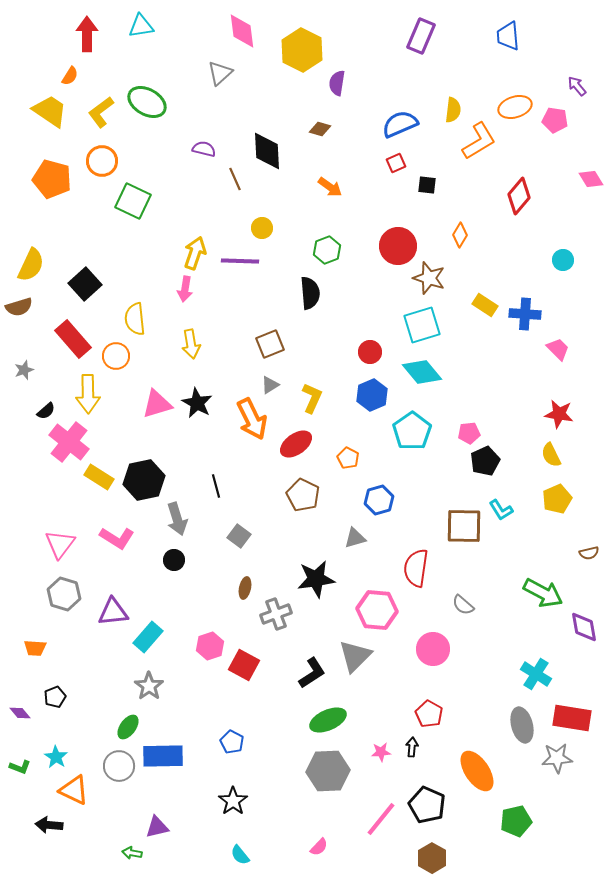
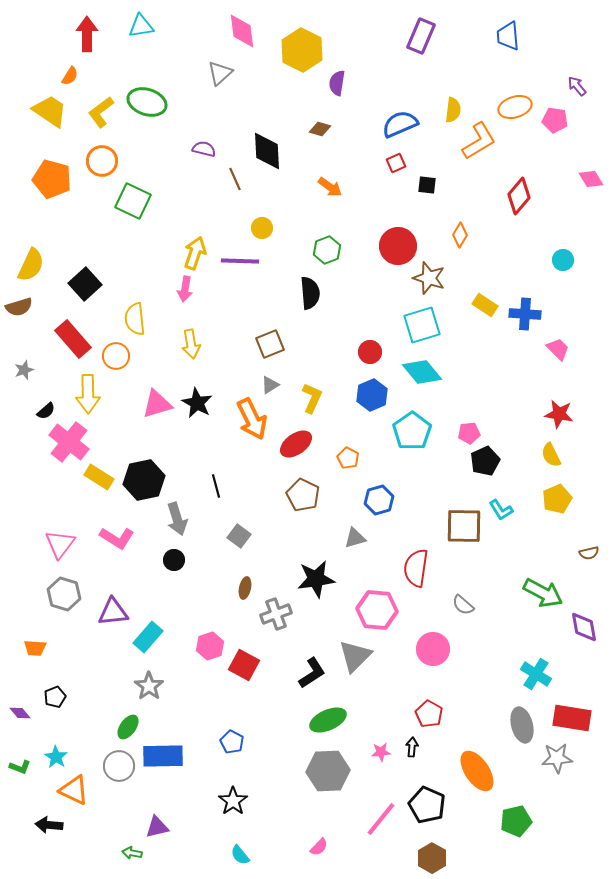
green ellipse at (147, 102): rotated 12 degrees counterclockwise
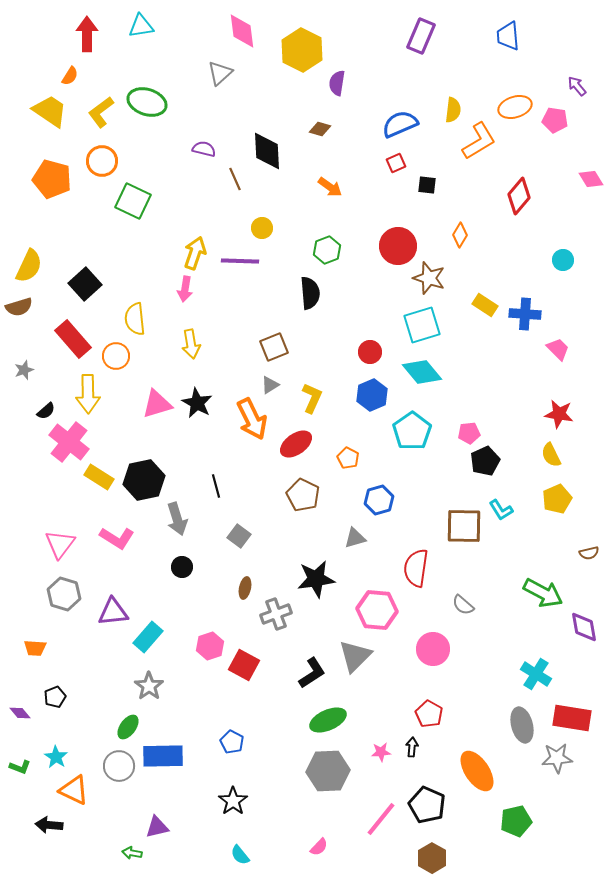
yellow semicircle at (31, 265): moved 2 px left, 1 px down
brown square at (270, 344): moved 4 px right, 3 px down
black circle at (174, 560): moved 8 px right, 7 px down
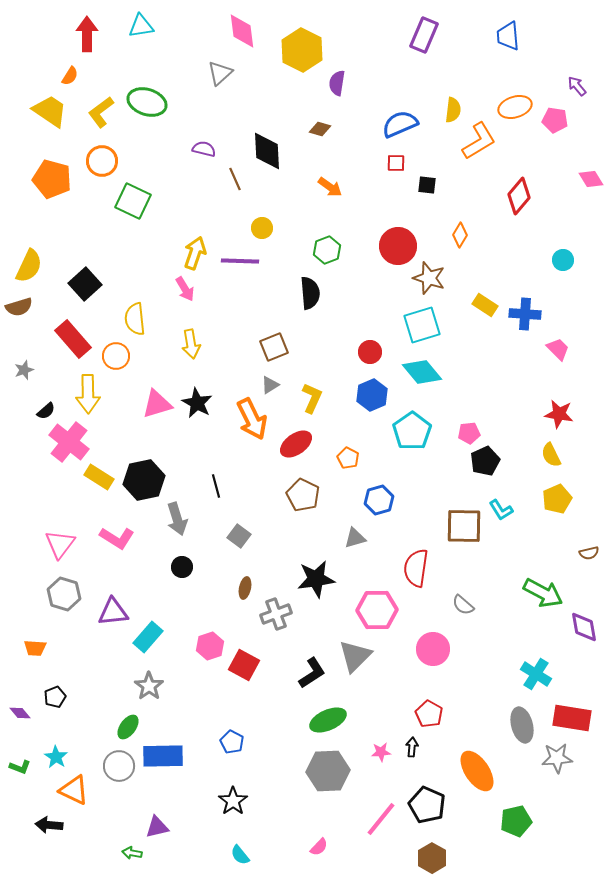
purple rectangle at (421, 36): moved 3 px right, 1 px up
red square at (396, 163): rotated 24 degrees clockwise
pink arrow at (185, 289): rotated 40 degrees counterclockwise
pink hexagon at (377, 610): rotated 6 degrees counterclockwise
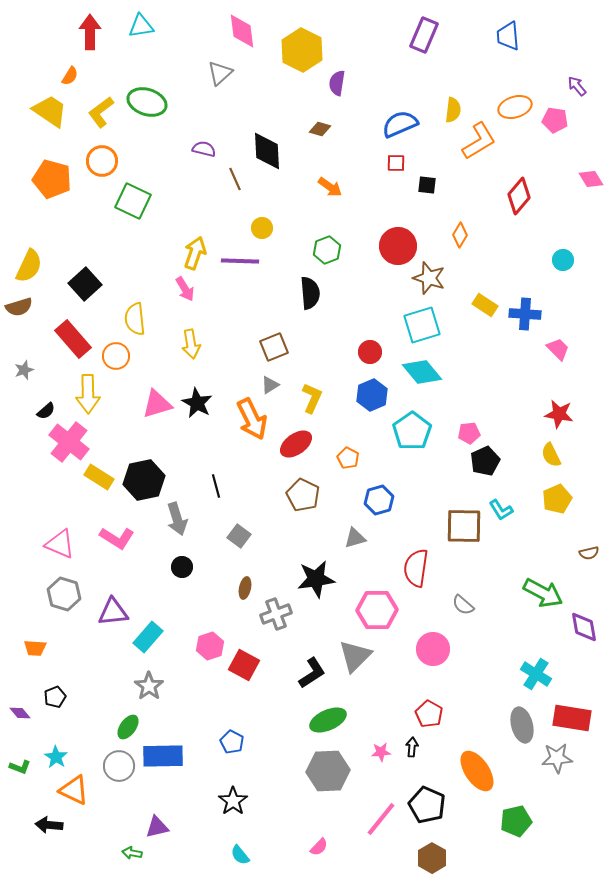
red arrow at (87, 34): moved 3 px right, 2 px up
pink triangle at (60, 544): rotated 44 degrees counterclockwise
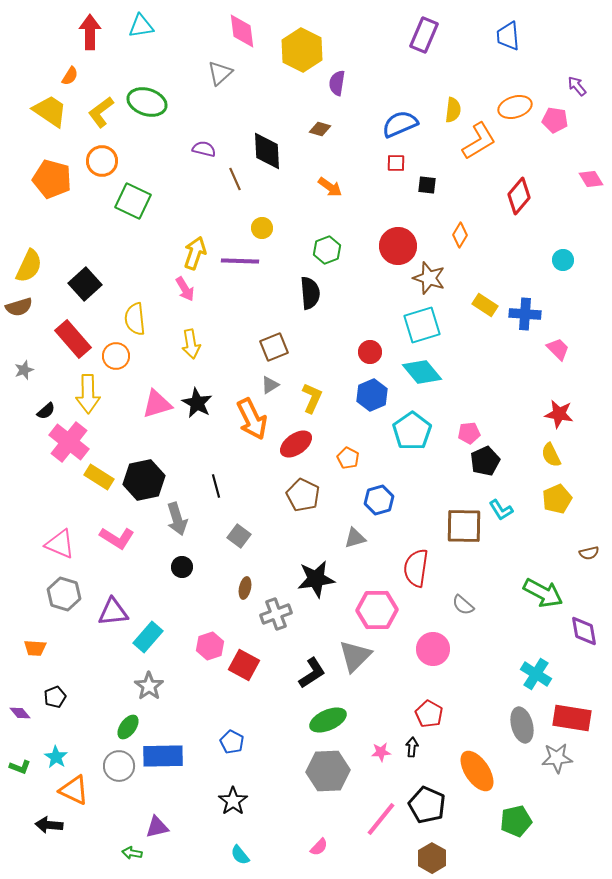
purple diamond at (584, 627): moved 4 px down
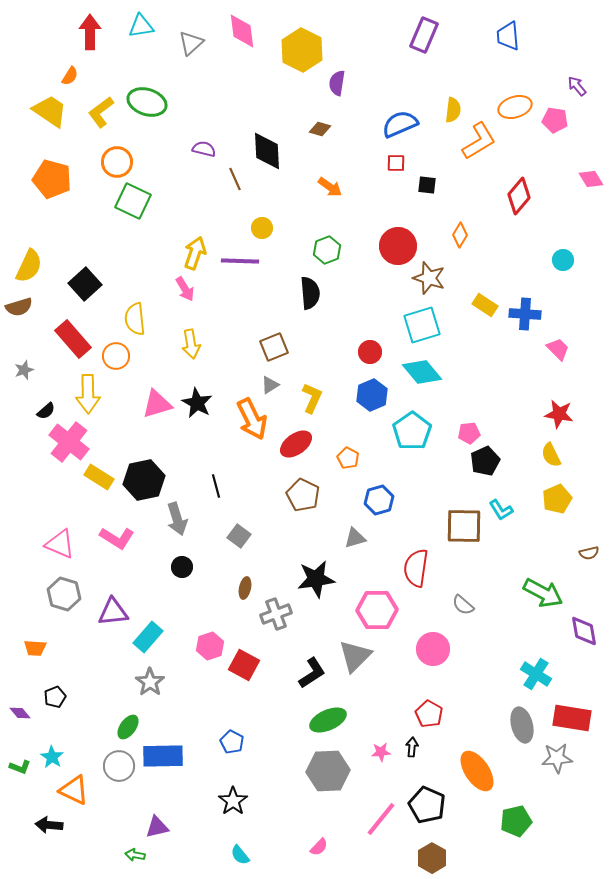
gray triangle at (220, 73): moved 29 px left, 30 px up
orange circle at (102, 161): moved 15 px right, 1 px down
gray star at (149, 686): moved 1 px right, 4 px up
cyan star at (56, 757): moved 4 px left
green arrow at (132, 853): moved 3 px right, 2 px down
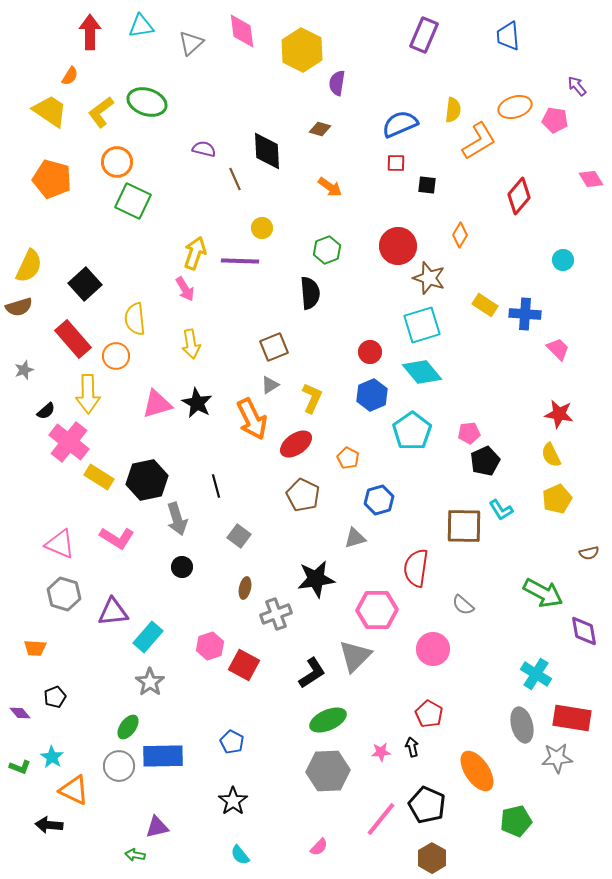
black hexagon at (144, 480): moved 3 px right
black arrow at (412, 747): rotated 18 degrees counterclockwise
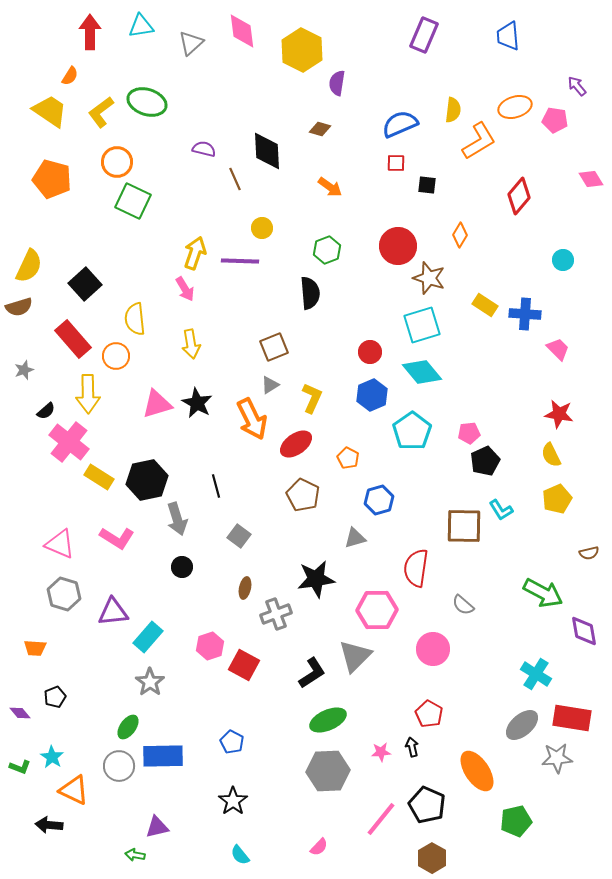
gray ellipse at (522, 725): rotated 64 degrees clockwise
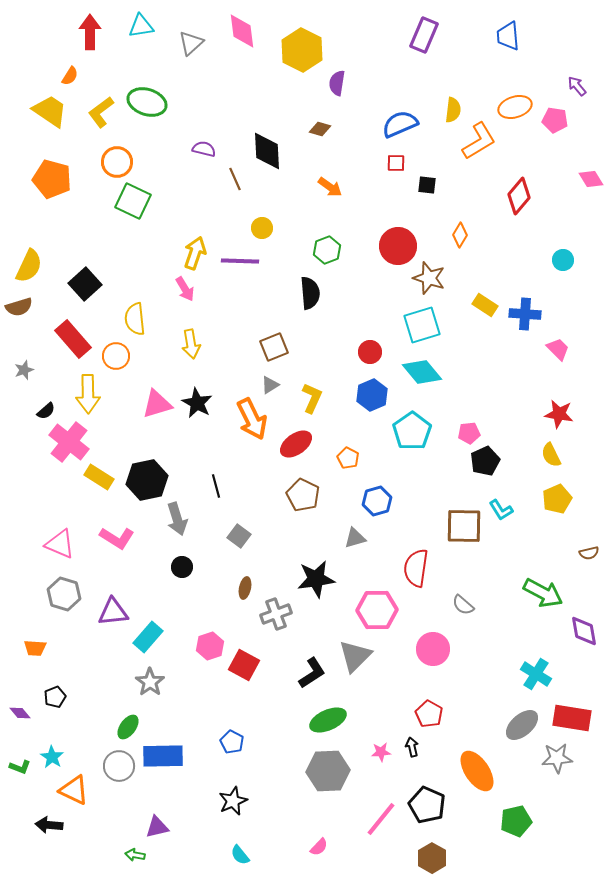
blue hexagon at (379, 500): moved 2 px left, 1 px down
black star at (233, 801): rotated 12 degrees clockwise
